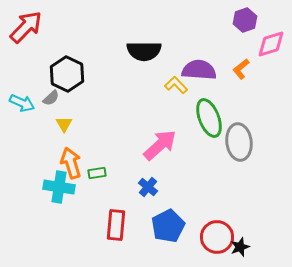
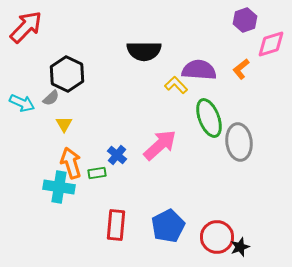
blue cross: moved 31 px left, 32 px up
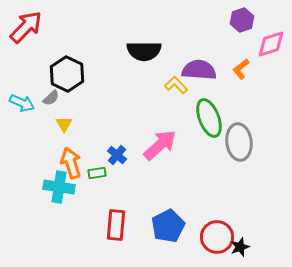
purple hexagon: moved 3 px left
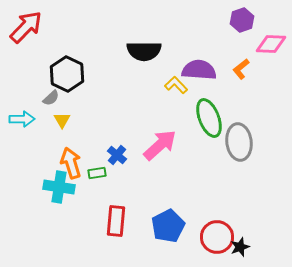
pink diamond: rotated 20 degrees clockwise
cyan arrow: moved 16 px down; rotated 25 degrees counterclockwise
yellow triangle: moved 2 px left, 4 px up
red rectangle: moved 4 px up
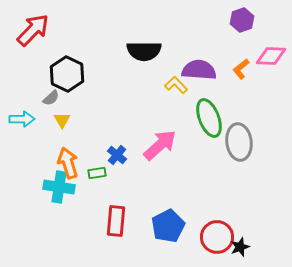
red arrow: moved 7 px right, 3 px down
pink diamond: moved 12 px down
orange arrow: moved 3 px left
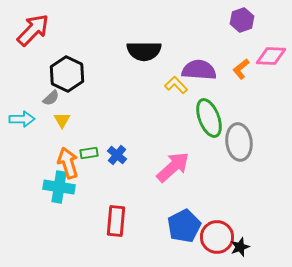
pink arrow: moved 13 px right, 22 px down
green rectangle: moved 8 px left, 20 px up
blue pentagon: moved 16 px right
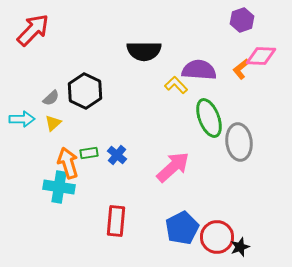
pink diamond: moved 10 px left
black hexagon: moved 18 px right, 17 px down
yellow triangle: moved 9 px left, 3 px down; rotated 18 degrees clockwise
blue pentagon: moved 2 px left, 2 px down
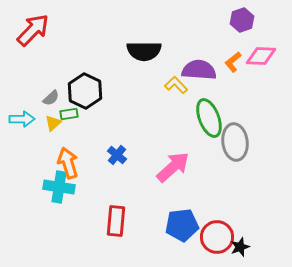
orange L-shape: moved 8 px left, 7 px up
gray ellipse: moved 4 px left
green rectangle: moved 20 px left, 39 px up
blue pentagon: moved 3 px up; rotated 20 degrees clockwise
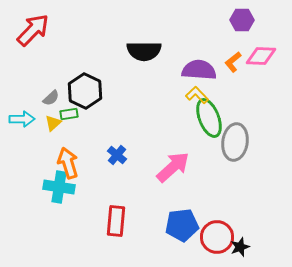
purple hexagon: rotated 20 degrees clockwise
yellow L-shape: moved 21 px right, 10 px down
gray ellipse: rotated 15 degrees clockwise
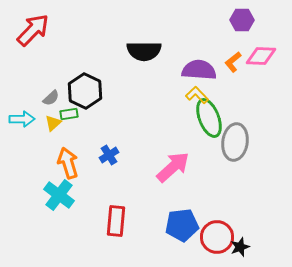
blue cross: moved 8 px left; rotated 18 degrees clockwise
cyan cross: moved 8 px down; rotated 28 degrees clockwise
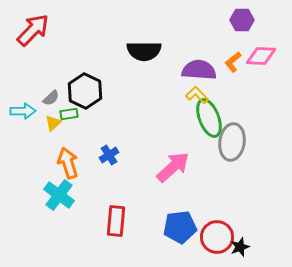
cyan arrow: moved 1 px right, 8 px up
gray ellipse: moved 3 px left
blue pentagon: moved 2 px left, 2 px down
